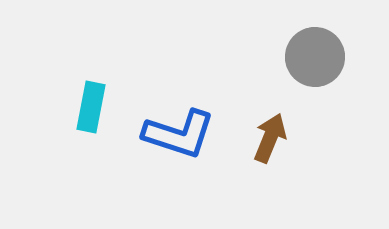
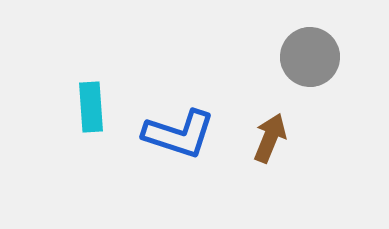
gray circle: moved 5 px left
cyan rectangle: rotated 15 degrees counterclockwise
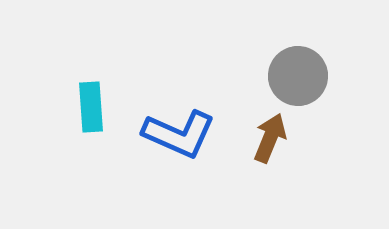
gray circle: moved 12 px left, 19 px down
blue L-shape: rotated 6 degrees clockwise
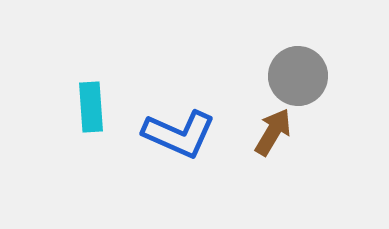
brown arrow: moved 3 px right, 6 px up; rotated 9 degrees clockwise
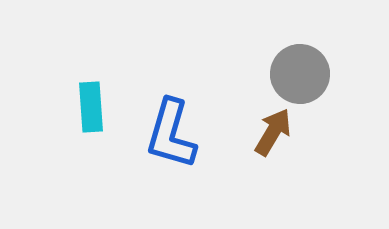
gray circle: moved 2 px right, 2 px up
blue L-shape: moved 8 px left; rotated 82 degrees clockwise
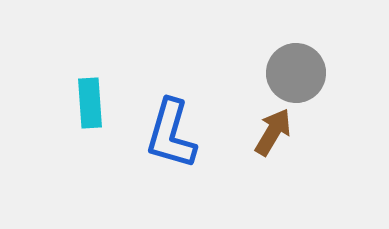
gray circle: moved 4 px left, 1 px up
cyan rectangle: moved 1 px left, 4 px up
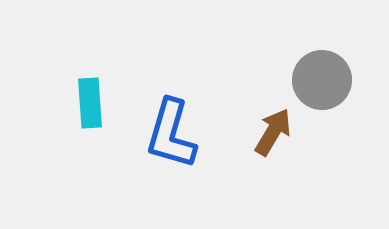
gray circle: moved 26 px right, 7 px down
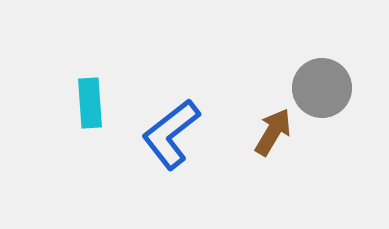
gray circle: moved 8 px down
blue L-shape: rotated 36 degrees clockwise
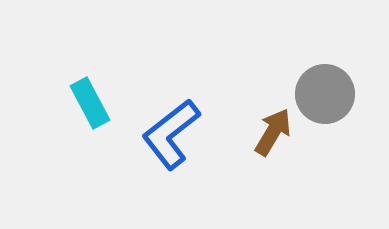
gray circle: moved 3 px right, 6 px down
cyan rectangle: rotated 24 degrees counterclockwise
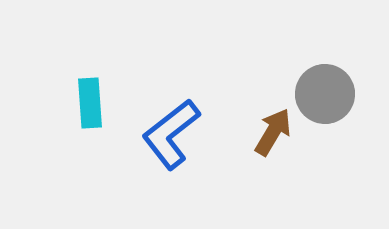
cyan rectangle: rotated 24 degrees clockwise
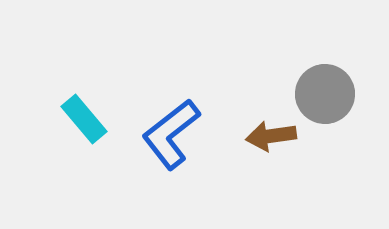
cyan rectangle: moved 6 px left, 16 px down; rotated 36 degrees counterclockwise
brown arrow: moved 2 px left, 4 px down; rotated 129 degrees counterclockwise
